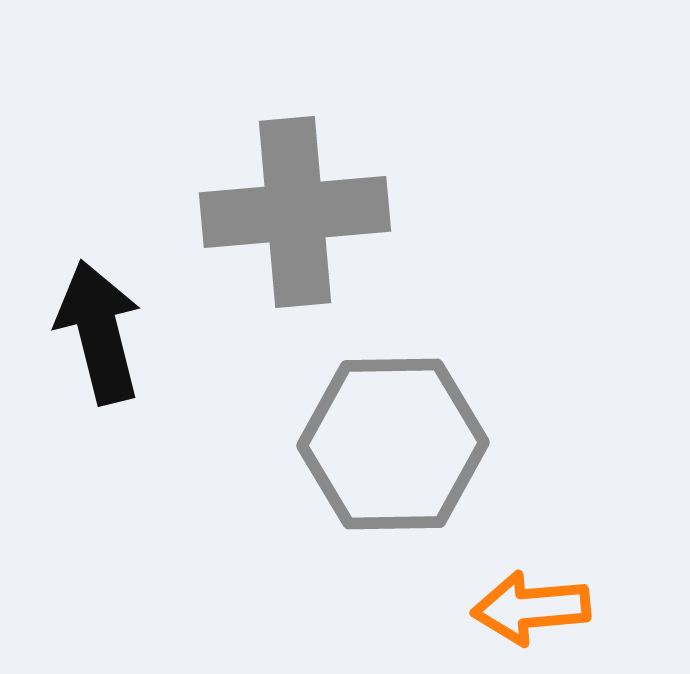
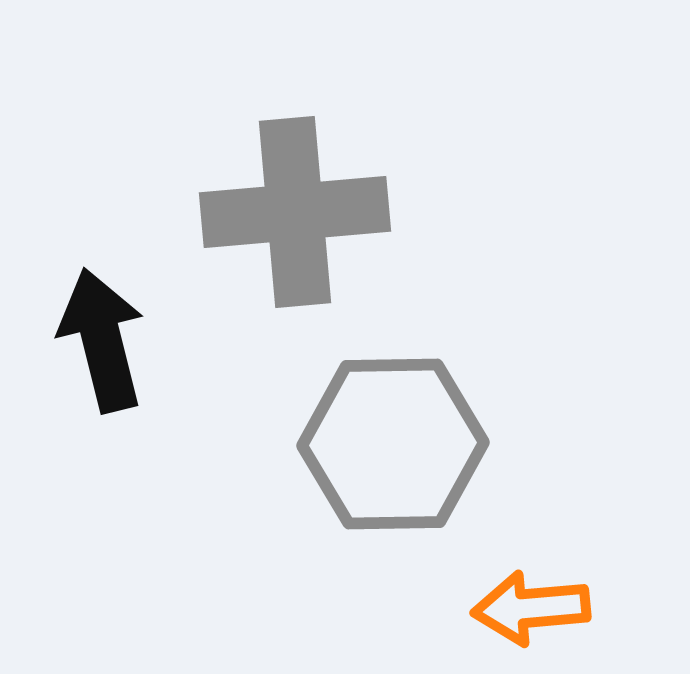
black arrow: moved 3 px right, 8 px down
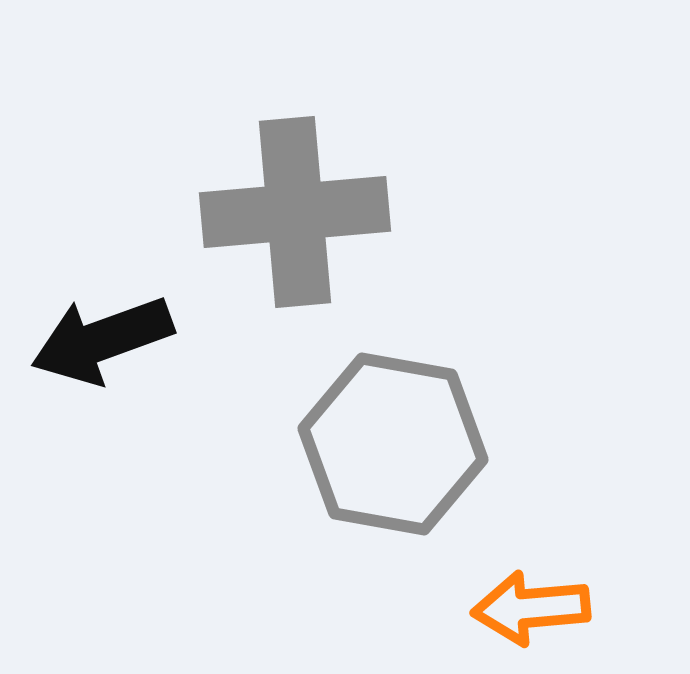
black arrow: rotated 96 degrees counterclockwise
gray hexagon: rotated 11 degrees clockwise
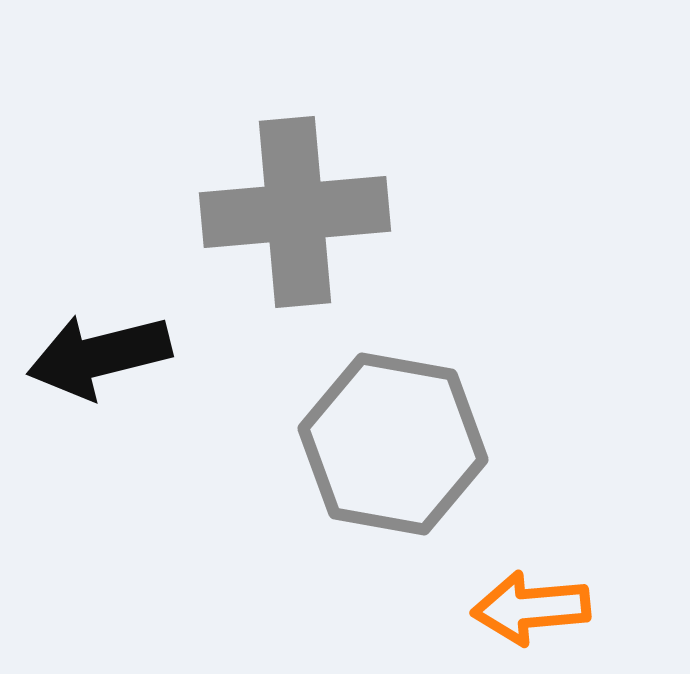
black arrow: moved 3 px left, 16 px down; rotated 6 degrees clockwise
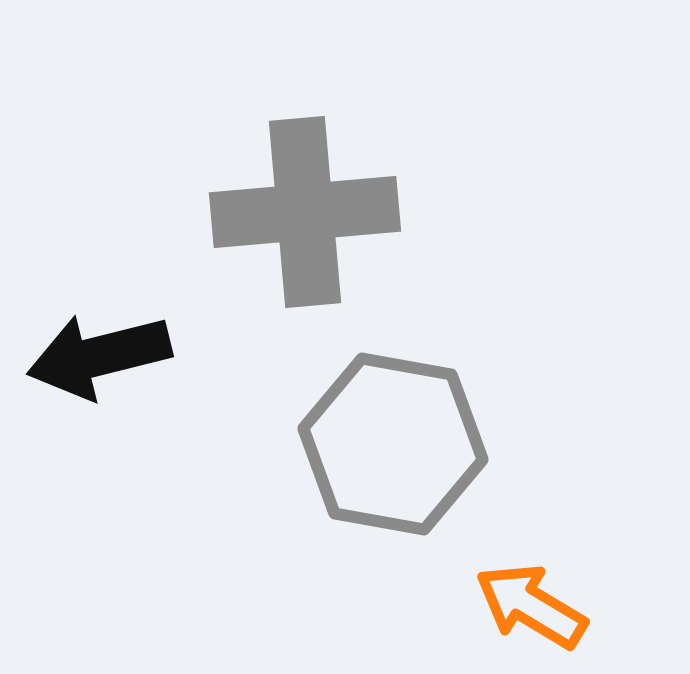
gray cross: moved 10 px right
orange arrow: moved 2 px up; rotated 36 degrees clockwise
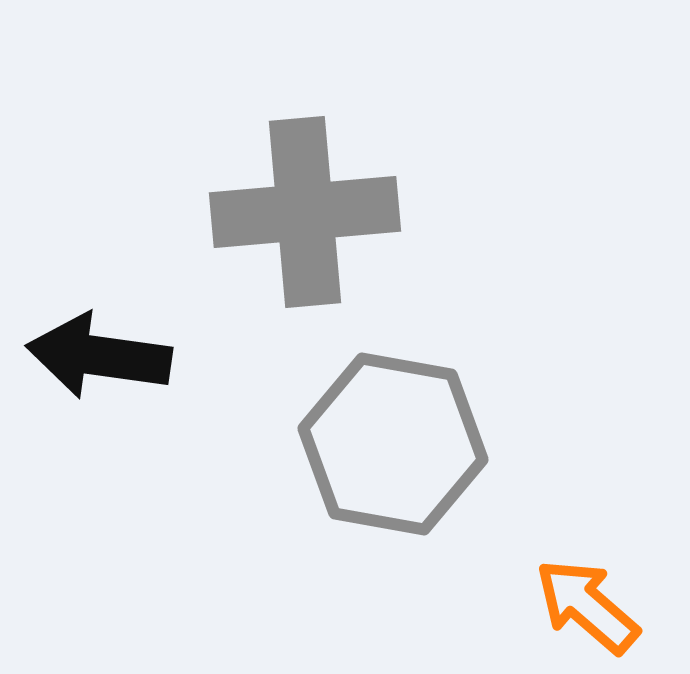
black arrow: rotated 22 degrees clockwise
orange arrow: moved 56 px right; rotated 10 degrees clockwise
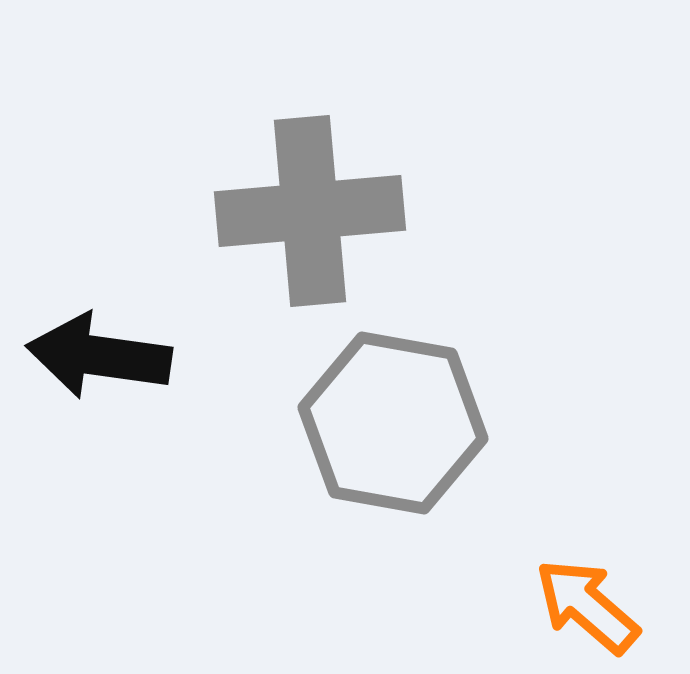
gray cross: moved 5 px right, 1 px up
gray hexagon: moved 21 px up
